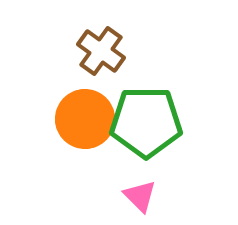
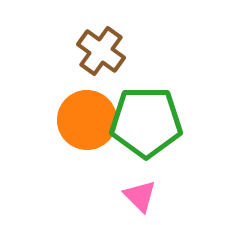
orange circle: moved 2 px right, 1 px down
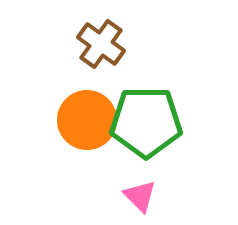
brown cross: moved 7 px up
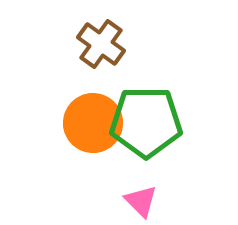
orange circle: moved 6 px right, 3 px down
pink triangle: moved 1 px right, 5 px down
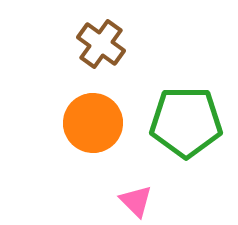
green pentagon: moved 40 px right
pink triangle: moved 5 px left
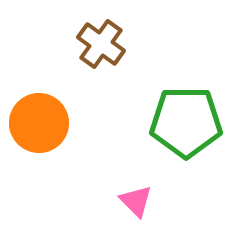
orange circle: moved 54 px left
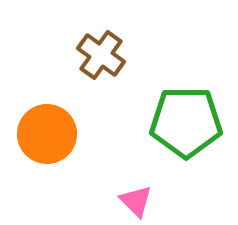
brown cross: moved 11 px down
orange circle: moved 8 px right, 11 px down
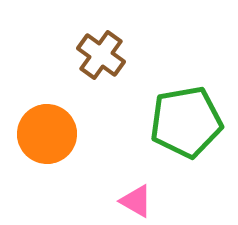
green pentagon: rotated 10 degrees counterclockwise
pink triangle: rotated 15 degrees counterclockwise
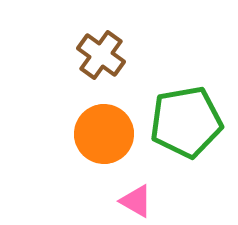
orange circle: moved 57 px right
